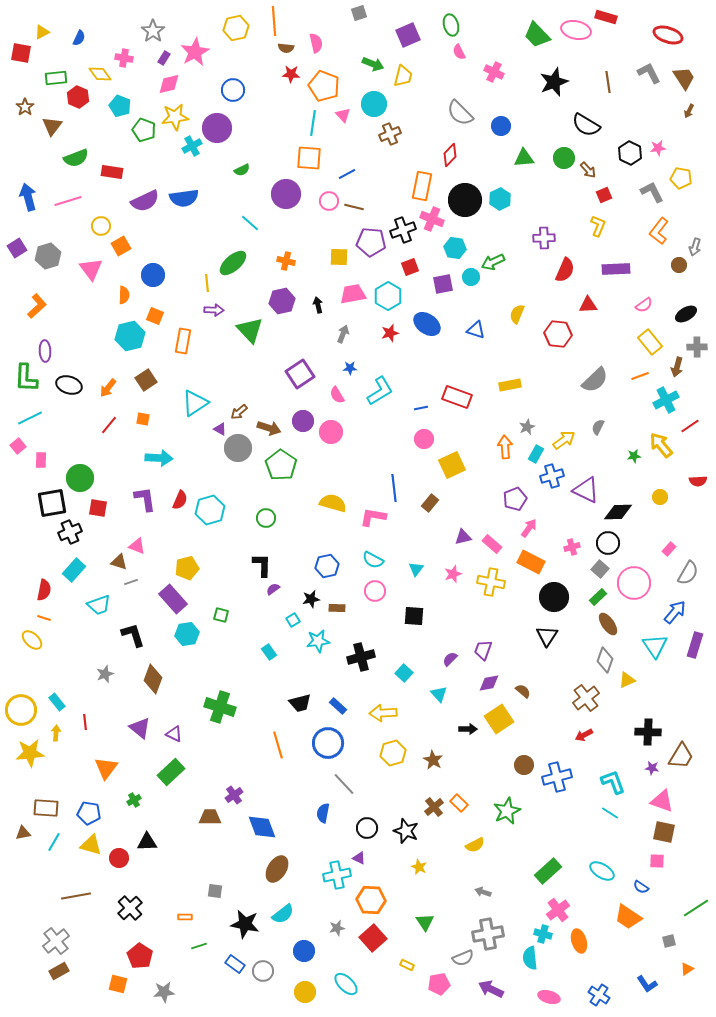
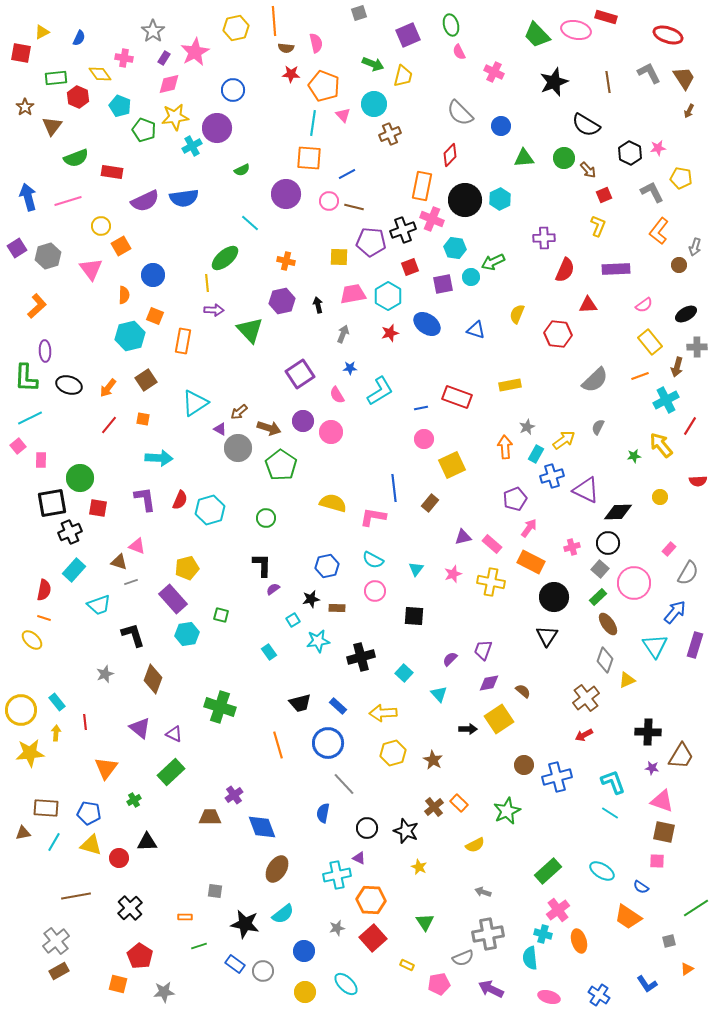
green ellipse at (233, 263): moved 8 px left, 5 px up
red line at (690, 426): rotated 24 degrees counterclockwise
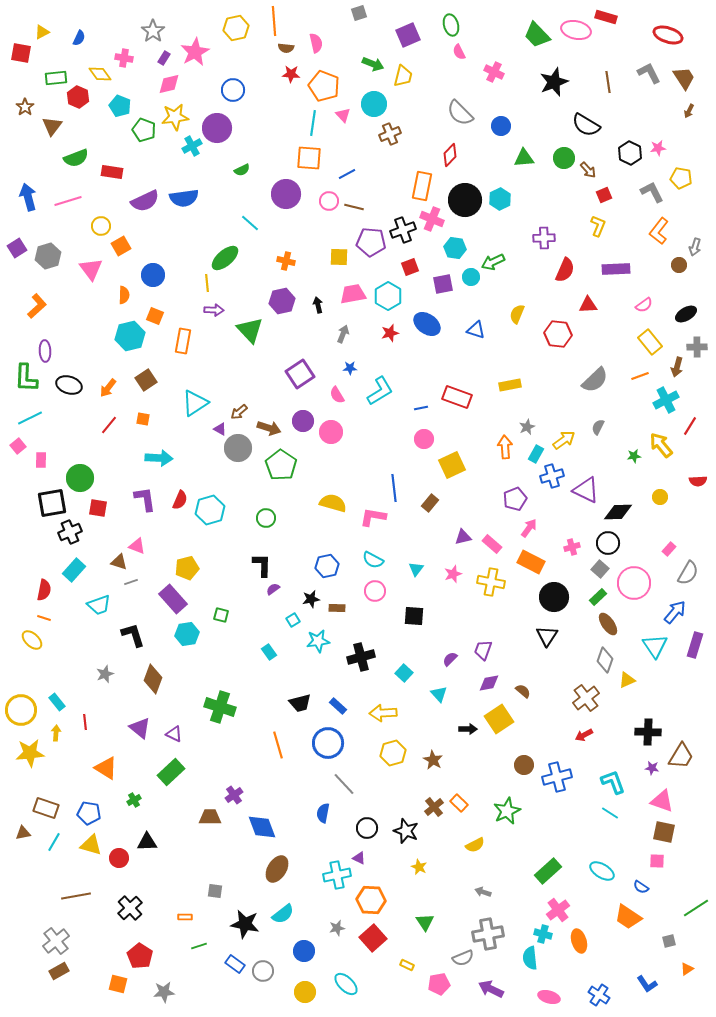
orange triangle at (106, 768): rotated 35 degrees counterclockwise
brown rectangle at (46, 808): rotated 15 degrees clockwise
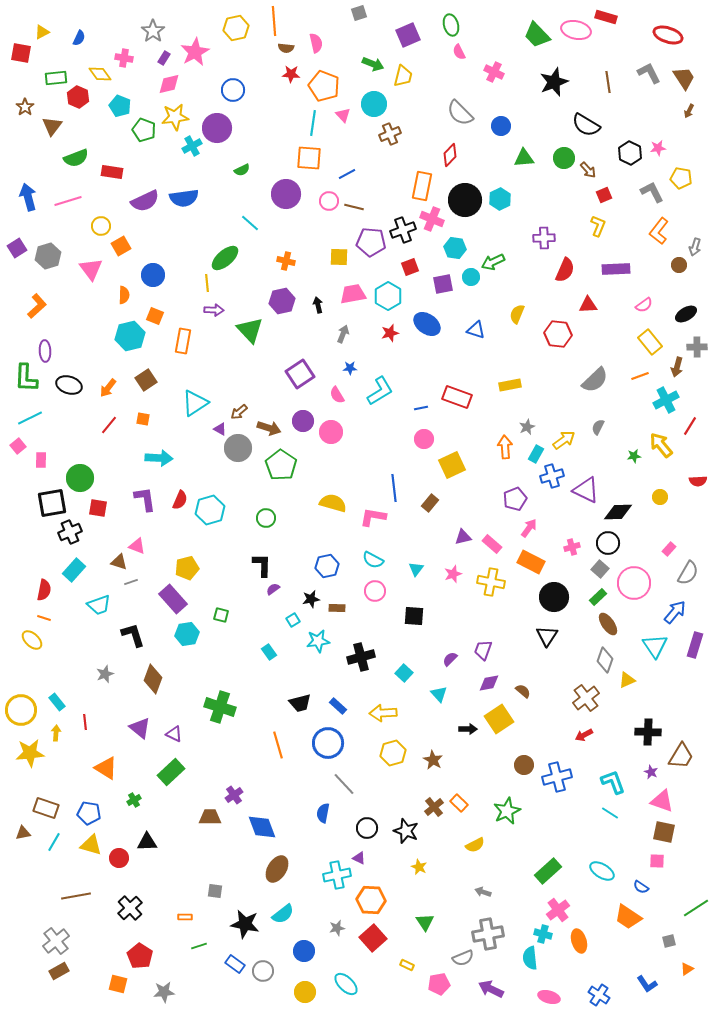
purple star at (652, 768): moved 1 px left, 4 px down; rotated 16 degrees clockwise
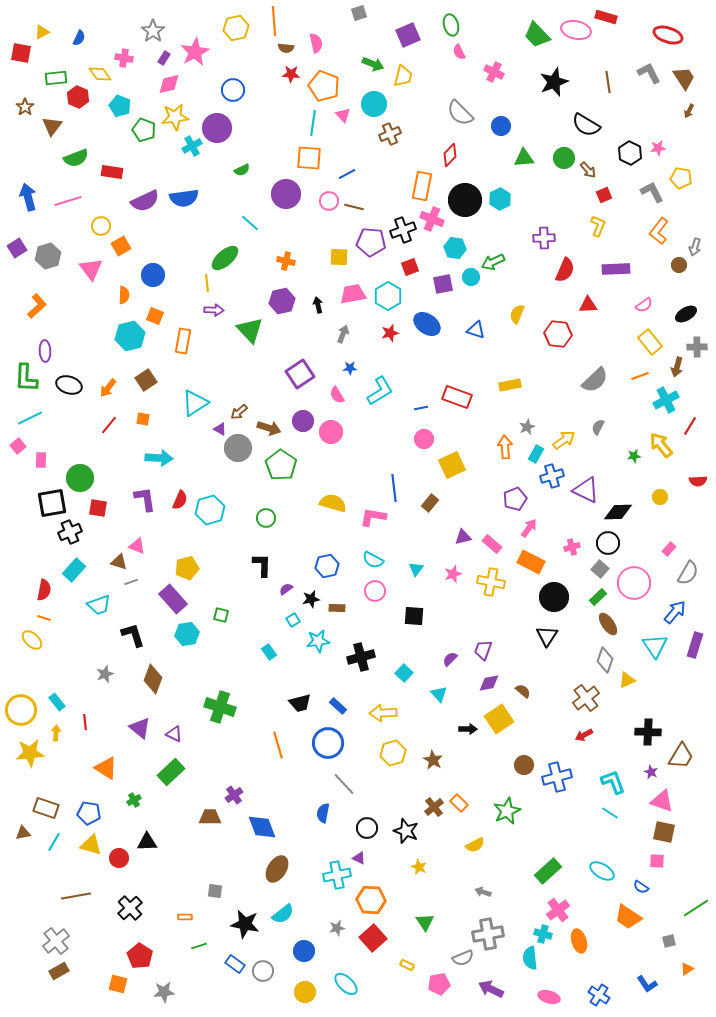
purple semicircle at (273, 589): moved 13 px right
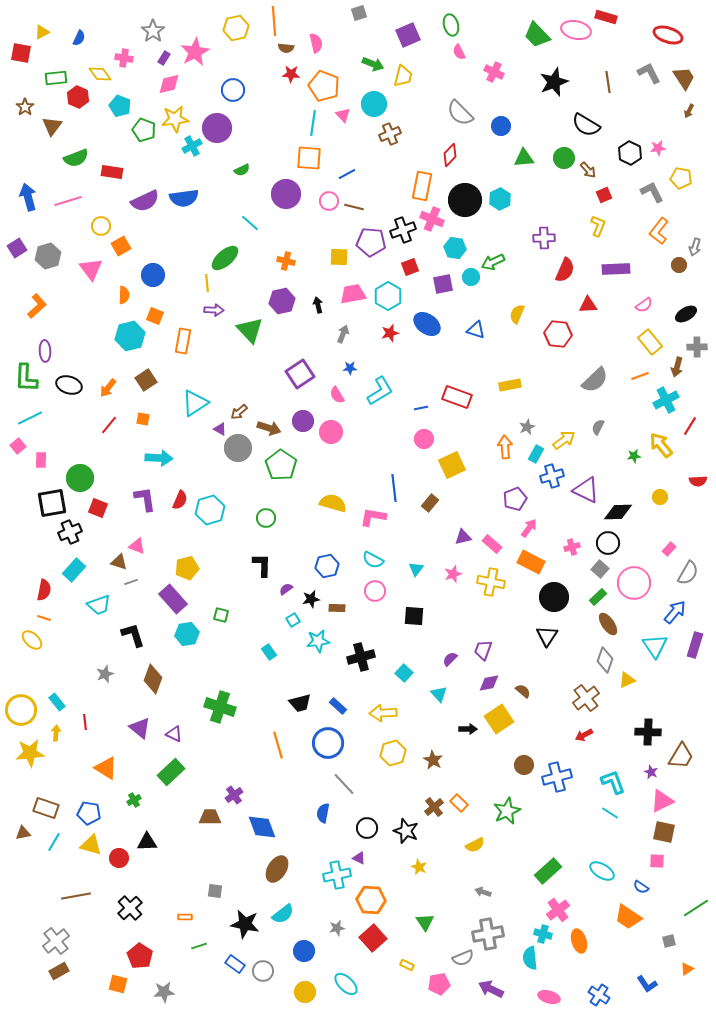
yellow star at (175, 117): moved 2 px down
red square at (98, 508): rotated 12 degrees clockwise
pink triangle at (662, 801): rotated 45 degrees counterclockwise
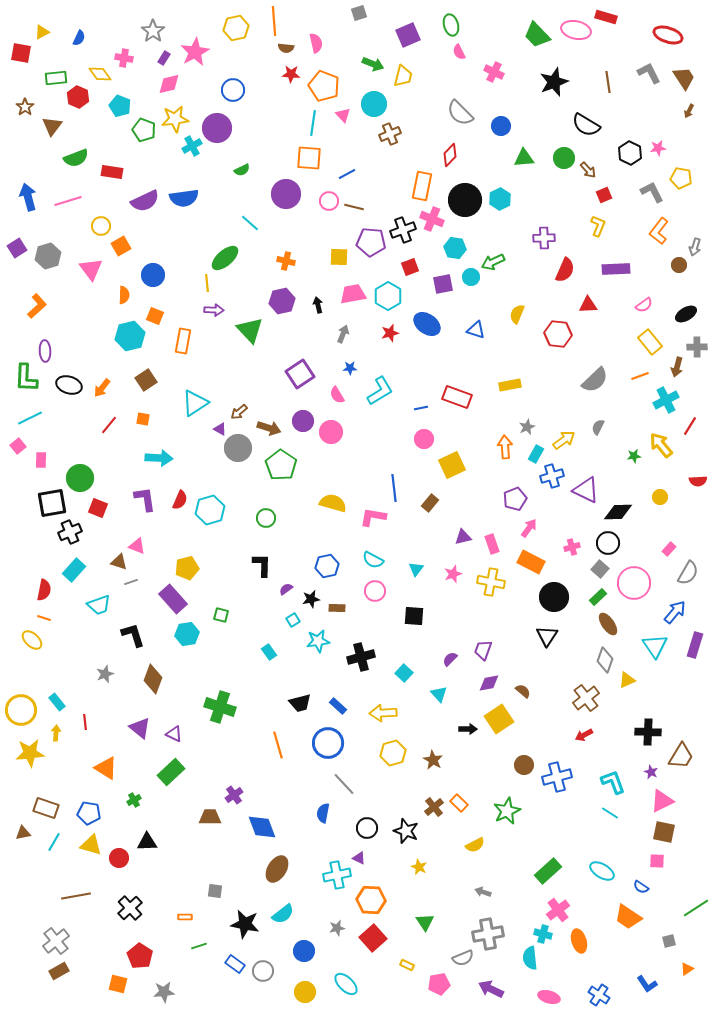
orange arrow at (108, 388): moved 6 px left
pink rectangle at (492, 544): rotated 30 degrees clockwise
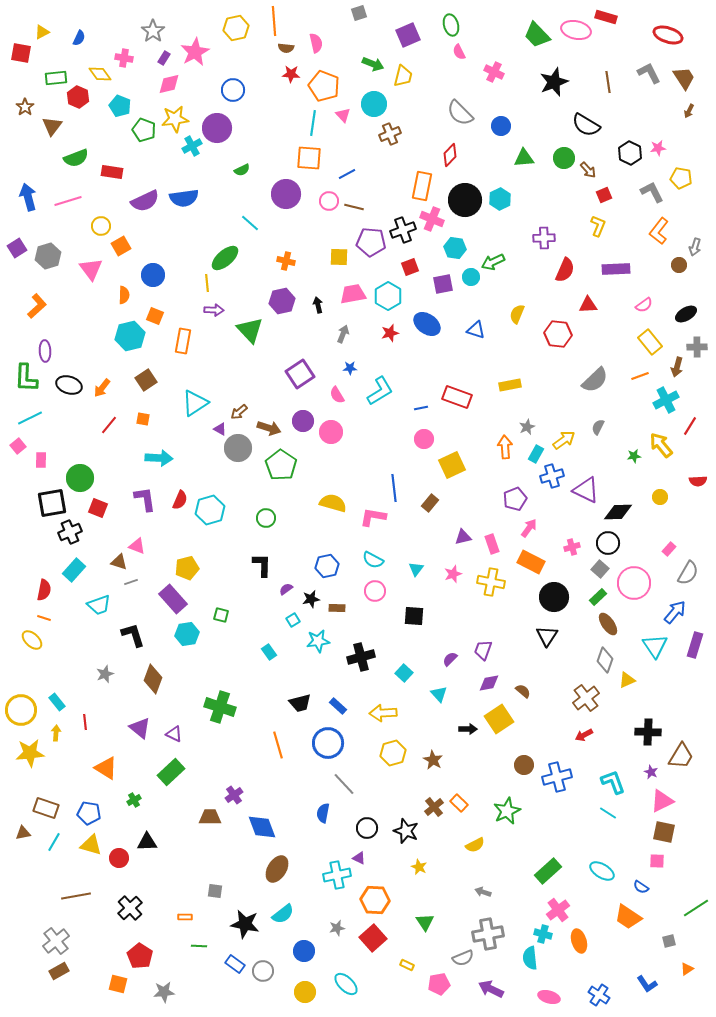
cyan line at (610, 813): moved 2 px left
orange hexagon at (371, 900): moved 4 px right
green line at (199, 946): rotated 21 degrees clockwise
